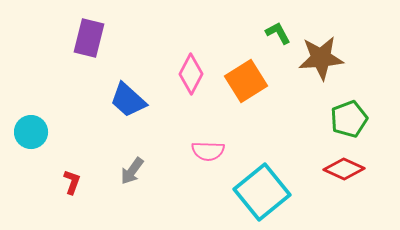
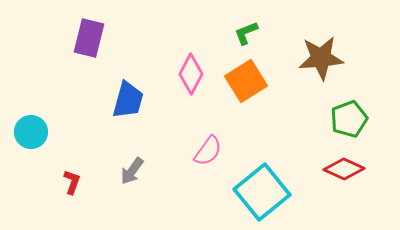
green L-shape: moved 32 px left; rotated 84 degrees counterclockwise
blue trapezoid: rotated 117 degrees counterclockwise
pink semicircle: rotated 56 degrees counterclockwise
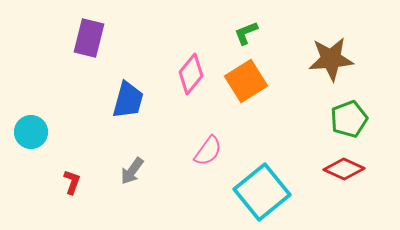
brown star: moved 10 px right, 1 px down
pink diamond: rotated 12 degrees clockwise
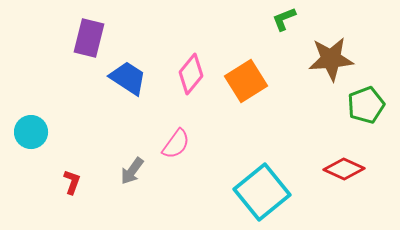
green L-shape: moved 38 px right, 14 px up
blue trapezoid: moved 22 px up; rotated 72 degrees counterclockwise
green pentagon: moved 17 px right, 14 px up
pink semicircle: moved 32 px left, 7 px up
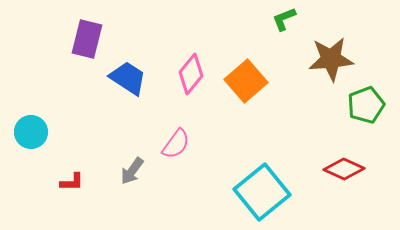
purple rectangle: moved 2 px left, 1 px down
orange square: rotated 9 degrees counterclockwise
red L-shape: rotated 70 degrees clockwise
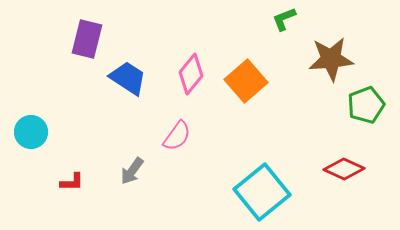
pink semicircle: moved 1 px right, 8 px up
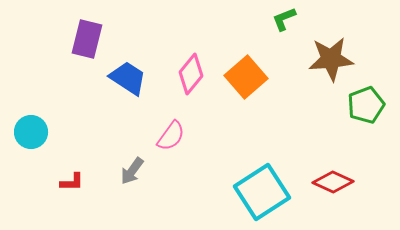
orange square: moved 4 px up
pink semicircle: moved 6 px left
red diamond: moved 11 px left, 13 px down
cyan square: rotated 6 degrees clockwise
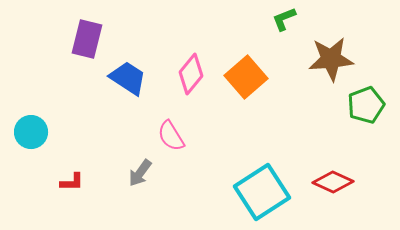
pink semicircle: rotated 112 degrees clockwise
gray arrow: moved 8 px right, 2 px down
